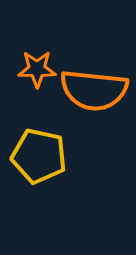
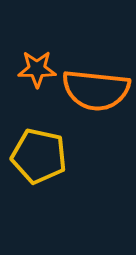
orange semicircle: moved 2 px right
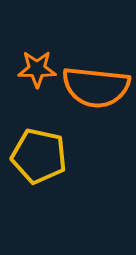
orange semicircle: moved 3 px up
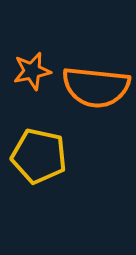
orange star: moved 5 px left, 2 px down; rotated 12 degrees counterclockwise
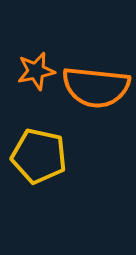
orange star: moved 4 px right
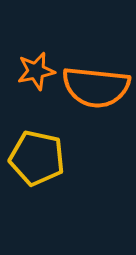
yellow pentagon: moved 2 px left, 2 px down
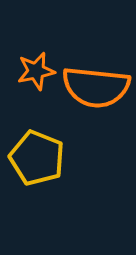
yellow pentagon: rotated 10 degrees clockwise
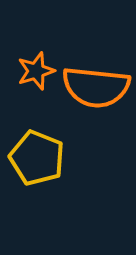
orange star: rotated 6 degrees counterclockwise
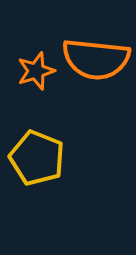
orange semicircle: moved 28 px up
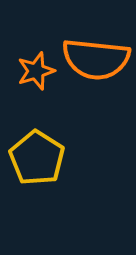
yellow pentagon: rotated 10 degrees clockwise
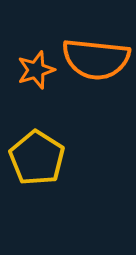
orange star: moved 1 px up
